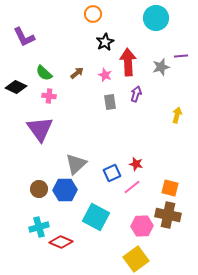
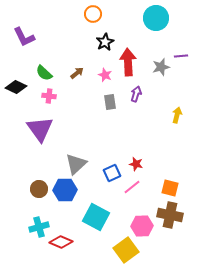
brown cross: moved 2 px right
yellow square: moved 10 px left, 9 px up
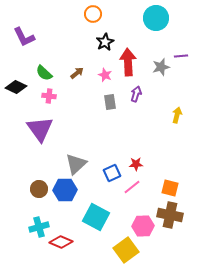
red star: rotated 16 degrees counterclockwise
pink hexagon: moved 1 px right
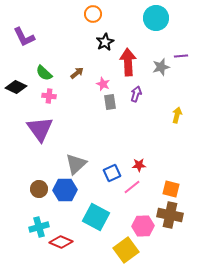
pink star: moved 2 px left, 9 px down
red star: moved 3 px right, 1 px down
orange square: moved 1 px right, 1 px down
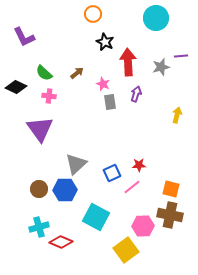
black star: rotated 18 degrees counterclockwise
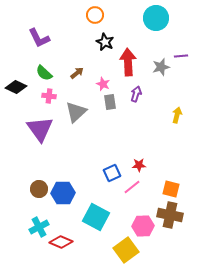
orange circle: moved 2 px right, 1 px down
purple L-shape: moved 15 px right, 1 px down
gray triangle: moved 52 px up
blue hexagon: moved 2 px left, 3 px down
cyan cross: rotated 12 degrees counterclockwise
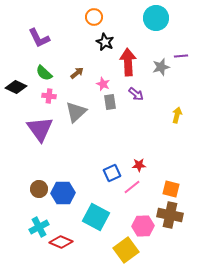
orange circle: moved 1 px left, 2 px down
purple arrow: rotated 112 degrees clockwise
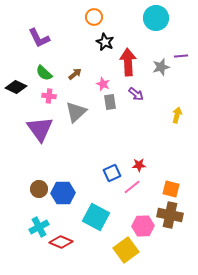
brown arrow: moved 2 px left, 1 px down
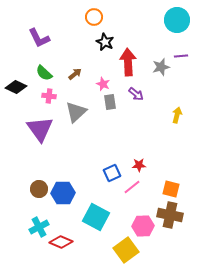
cyan circle: moved 21 px right, 2 px down
